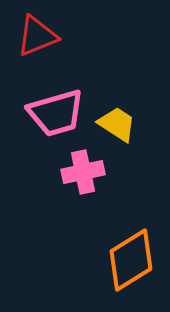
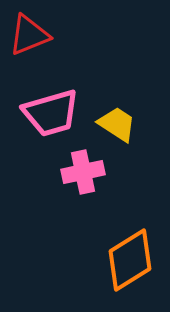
red triangle: moved 8 px left, 1 px up
pink trapezoid: moved 5 px left
orange diamond: moved 1 px left
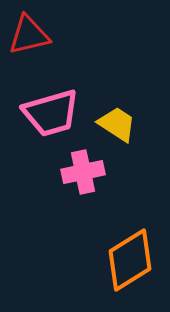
red triangle: rotated 9 degrees clockwise
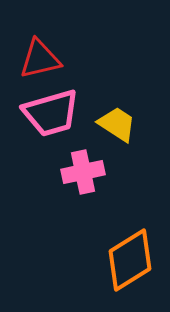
red triangle: moved 11 px right, 24 px down
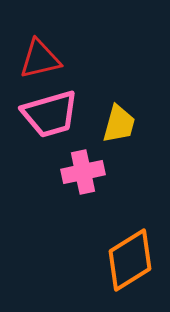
pink trapezoid: moved 1 px left, 1 px down
yellow trapezoid: moved 2 px right; rotated 72 degrees clockwise
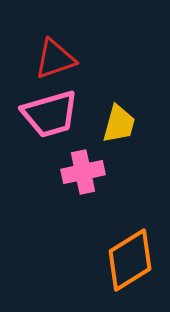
red triangle: moved 15 px right; rotated 6 degrees counterclockwise
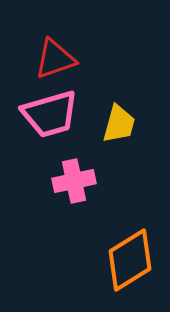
pink cross: moved 9 px left, 9 px down
